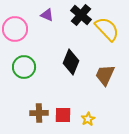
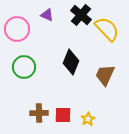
pink circle: moved 2 px right
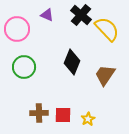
black diamond: moved 1 px right
brown trapezoid: rotated 10 degrees clockwise
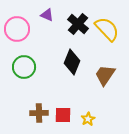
black cross: moved 3 px left, 9 px down
